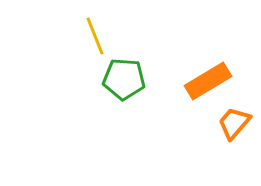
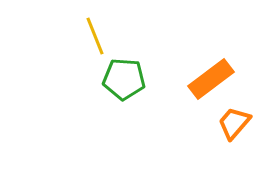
orange rectangle: moved 3 px right, 2 px up; rotated 6 degrees counterclockwise
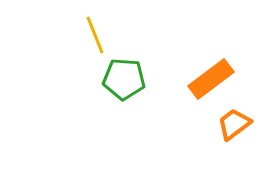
yellow line: moved 1 px up
orange trapezoid: moved 1 px down; rotated 12 degrees clockwise
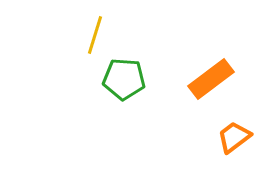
yellow line: rotated 39 degrees clockwise
orange trapezoid: moved 13 px down
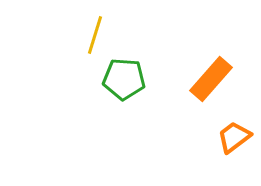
orange rectangle: rotated 12 degrees counterclockwise
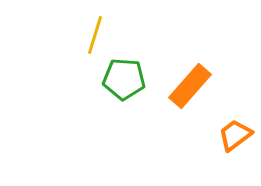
orange rectangle: moved 21 px left, 7 px down
orange trapezoid: moved 1 px right, 2 px up
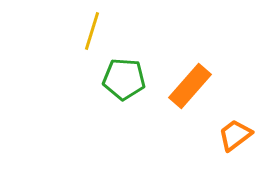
yellow line: moved 3 px left, 4 px up
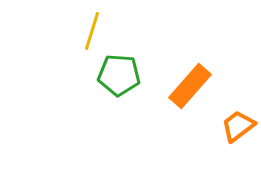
green pentagon: moved 5 px left, 4 px up
orange trapezoid: moved 3 px right, 9 px up
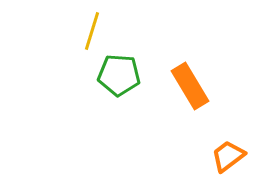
orange rectangle: rotated 72 degrees counterclockwise
orange trapezoid: moved 10 px left, 30 px down
